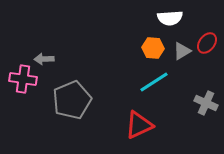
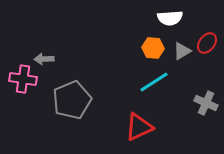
red triangle: moved 2 px down
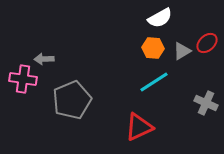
white semicircle: moved 10 px left; rotated 25 degrees counterclockwise
red ellipse: rotated 10 degrees clockwise
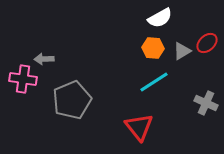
red triangle: rotated 44 degrees counterclockwise
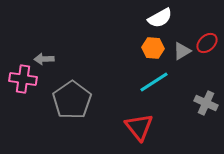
gray pentagon: rotated 12 degrees counterclockwise
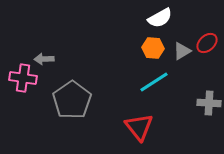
pink cross: moved 1 px up
gray cross: moved 3 px right; rotated 20 degrees counterclockwise
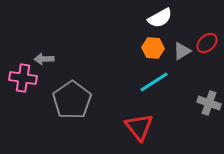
gray cross: rotated 15 degrees clockwise
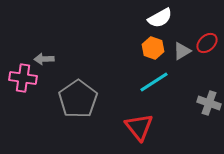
orange hexagon: rotated 15 degrees clockwise
gray pentagon: moved 6 px right, 1 px up
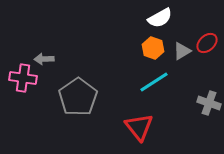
gray pentagon: moved 2 px up
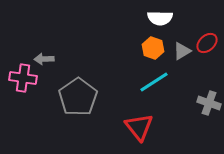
white semicircle: rotated 30 degrees clockwise
